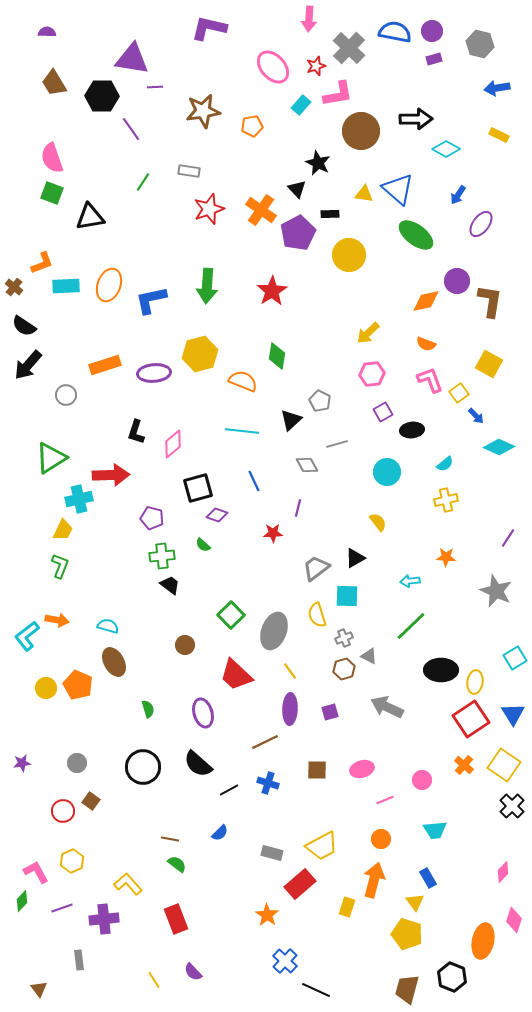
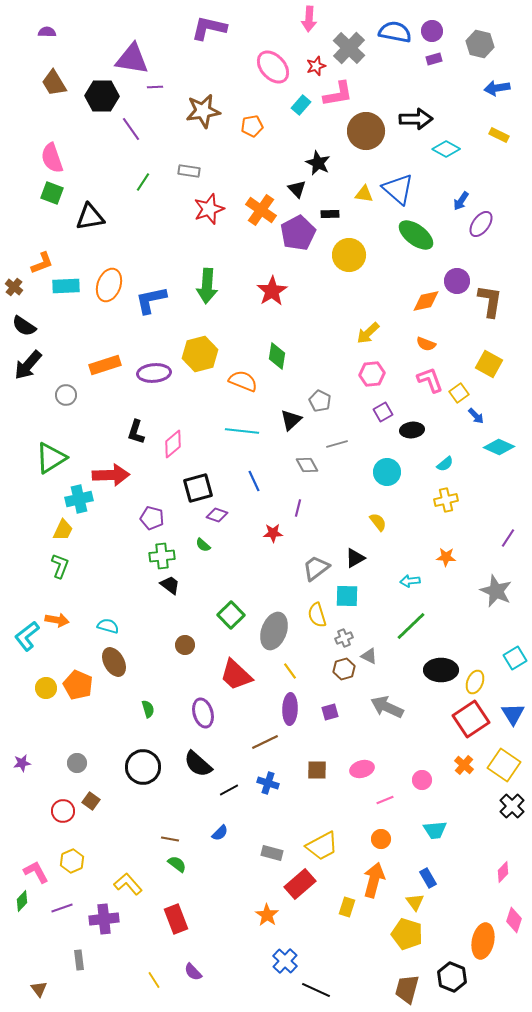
brown circle at (361, 131): moved 5 px right
blue arrow at (458, 195): moved 3 px right, 6 px down
yellow ellipse at (475, 682): rotated 15 degrees clockwise
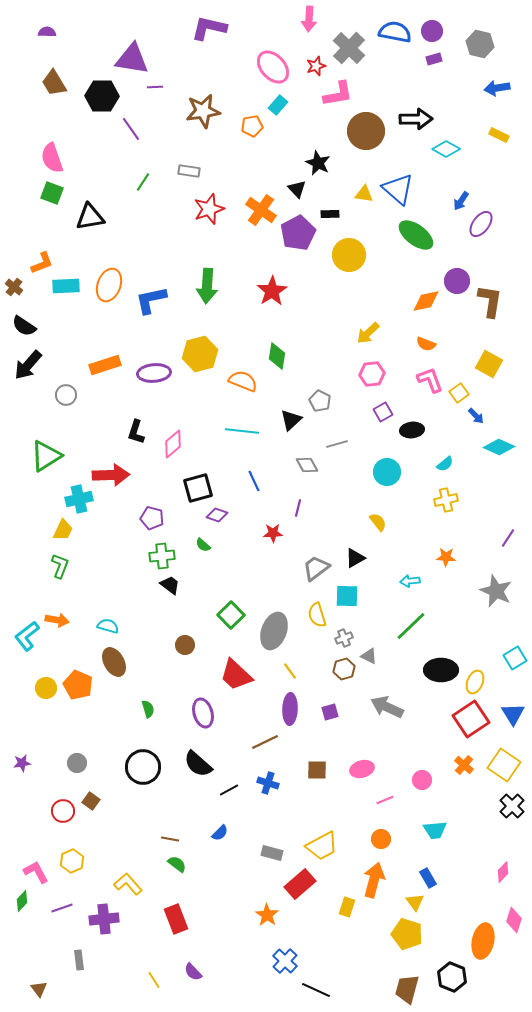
cyan rectangle at (301, 105): moved 23 px left
green triangle at (51, 458): moved 5 px left, 2 px up
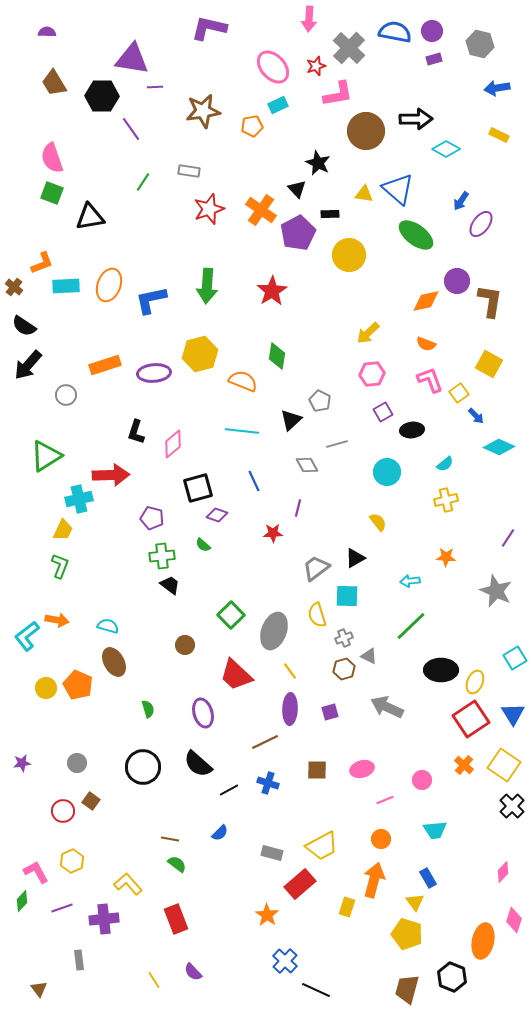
cyan rectangle at (278, 105): rotated 24 degrees clockwise
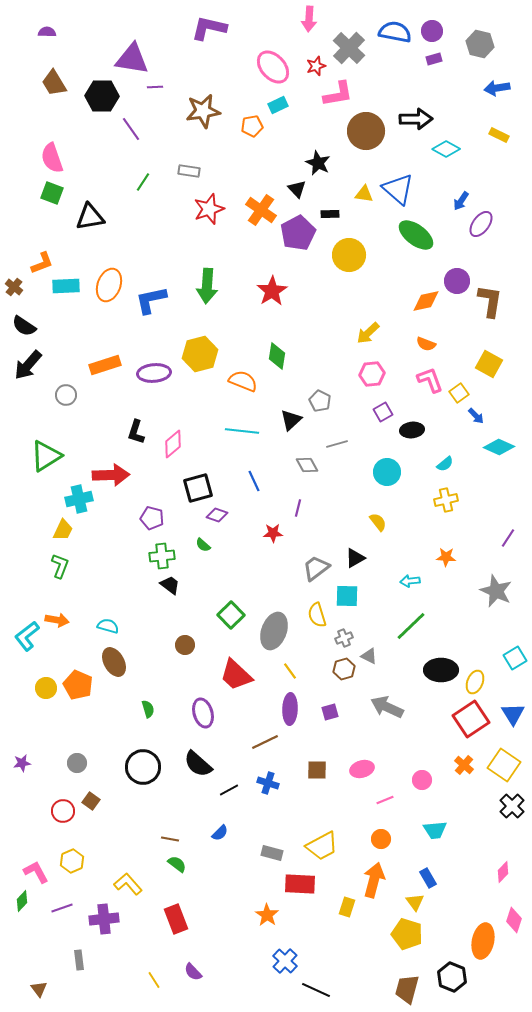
red rectangle at (300, 884): rotated 44 degrees clockwise
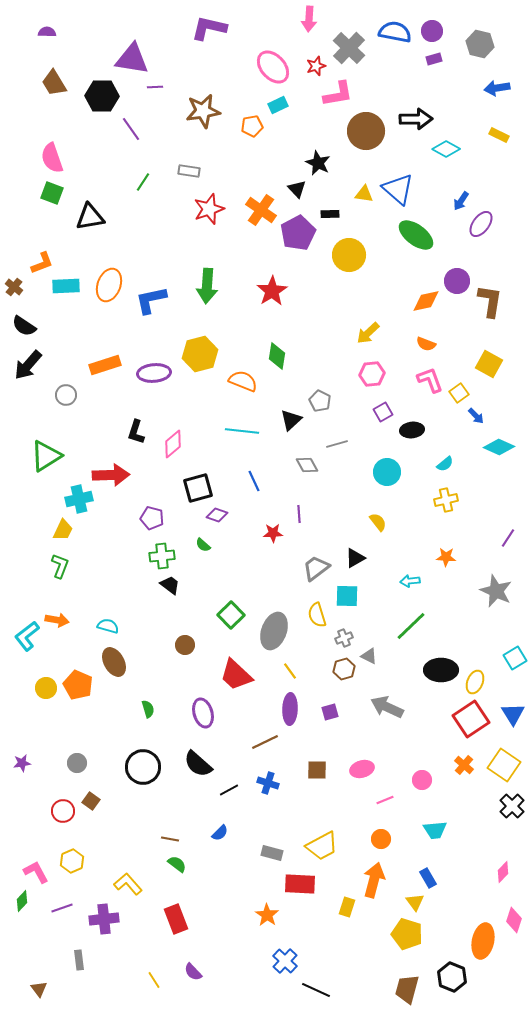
purple line at (298, 508): moved 1 px right, 6 px down; rotated 18 degrees counterclockwise
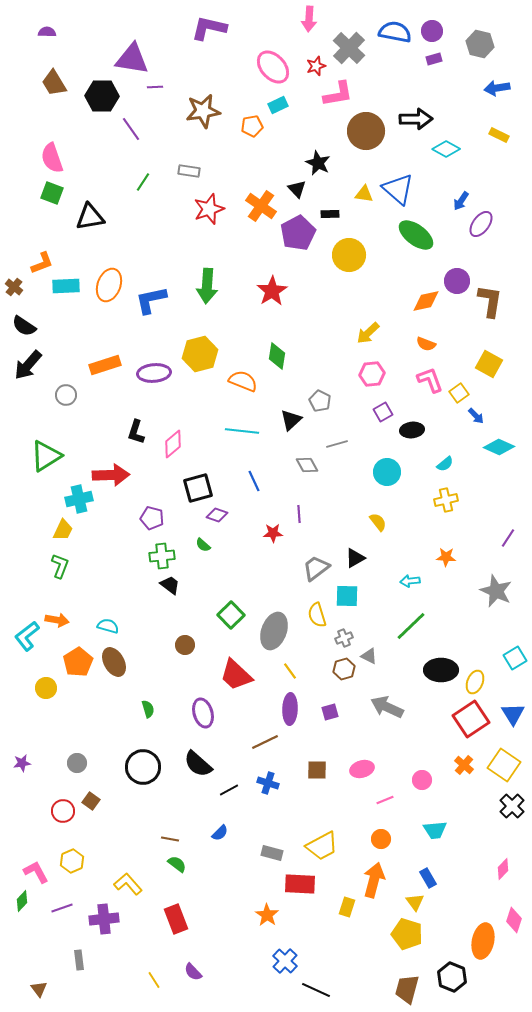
orange cross at (261, 210): moved 4 px up
orange pentagon at (78, 685): moved 23 px up; rotated 16 degrees clockwise
pink diamond at (503, 872): moved 3 px up
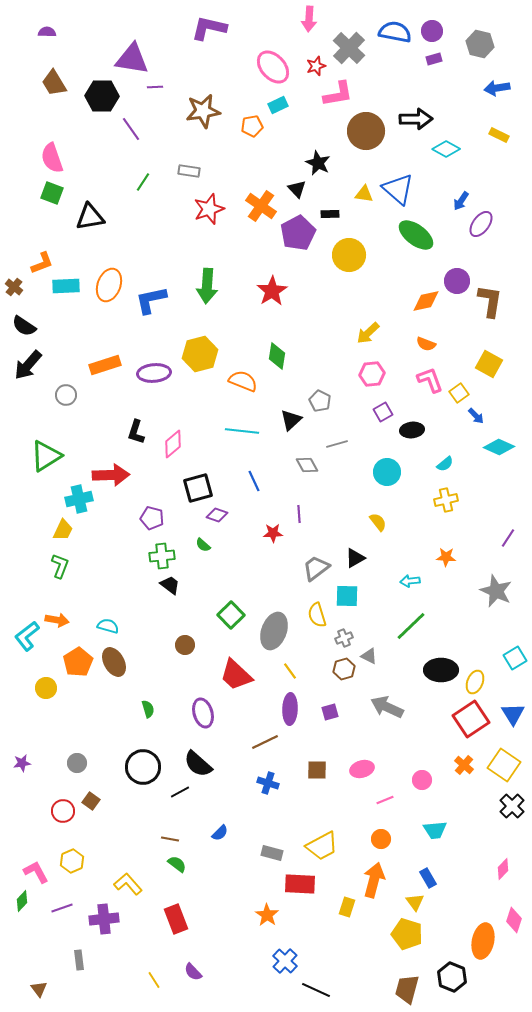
black line at (229, 790): moved 49 px left, 2 px down
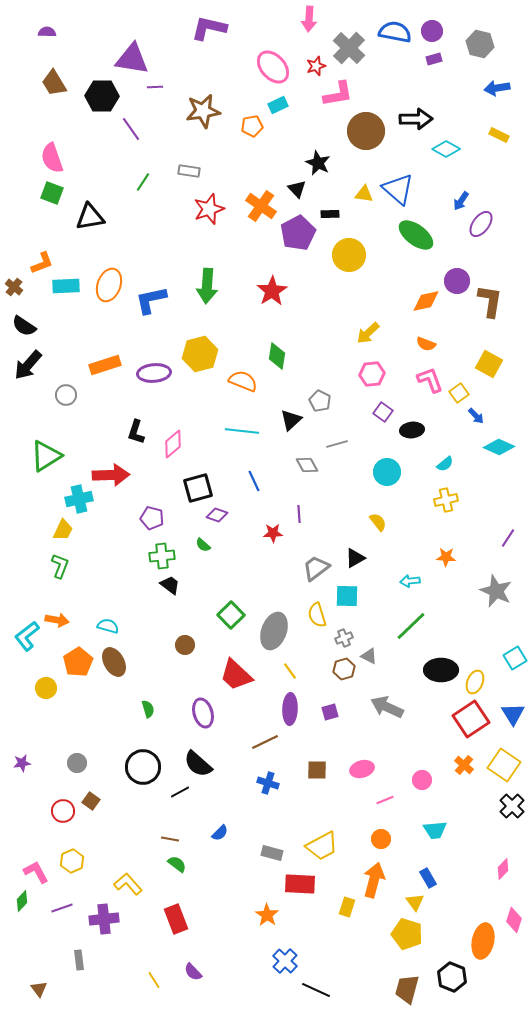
purple square at (383, 412): rotated 24 degrees counterclockwise
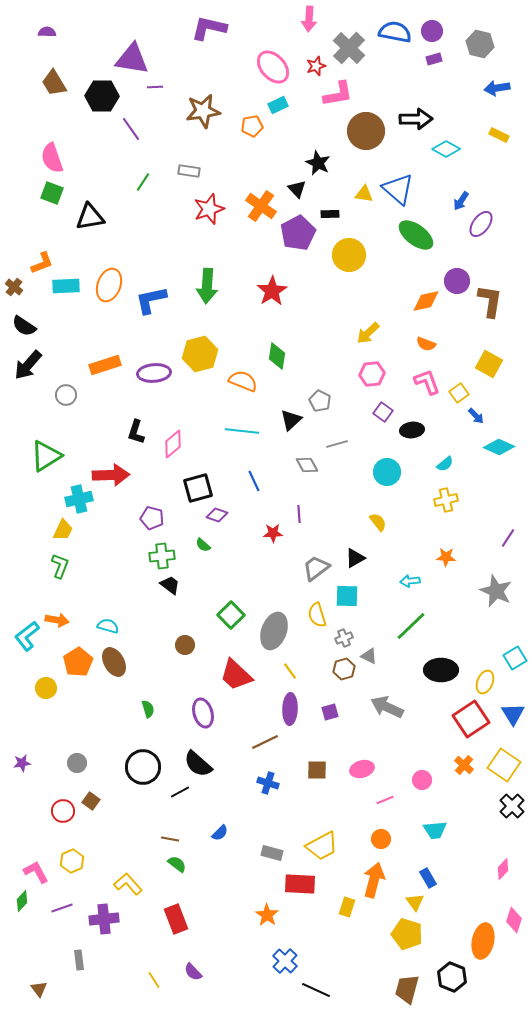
pink L-shape at (430, 380): moved 3 px left, 2 px down
yellow ellipse at (475, 682): moved 10 px right
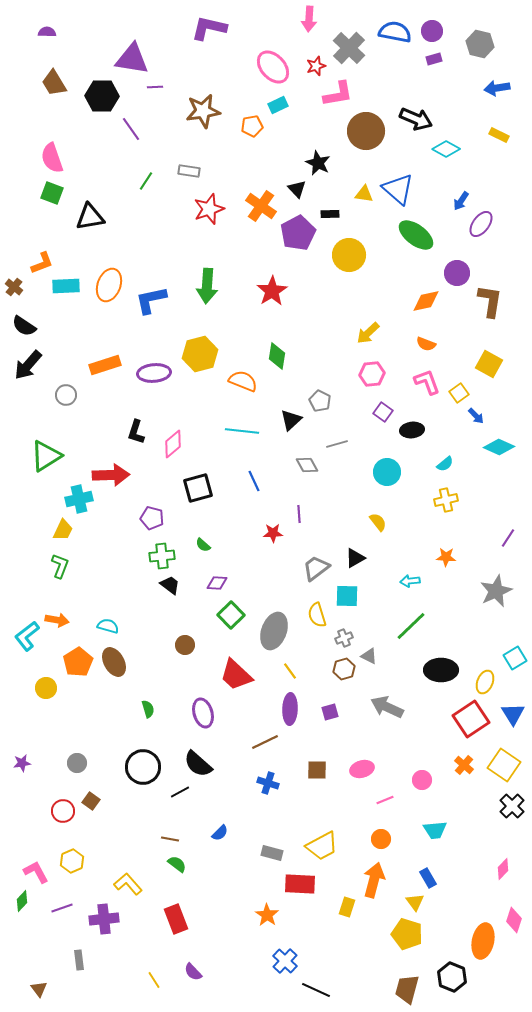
black arrow at (416, 119): rotated 24 degrees clockwise
green line at (143, 182): moved 3 px right, 1 px up
purple circle at (457, 281): moved 8 px up
purple diamond at (217, 515): moved 68 px down; rotated 15 degrees counterclockwise
gray star at (496, 591): rotated 24 degrees clockwise
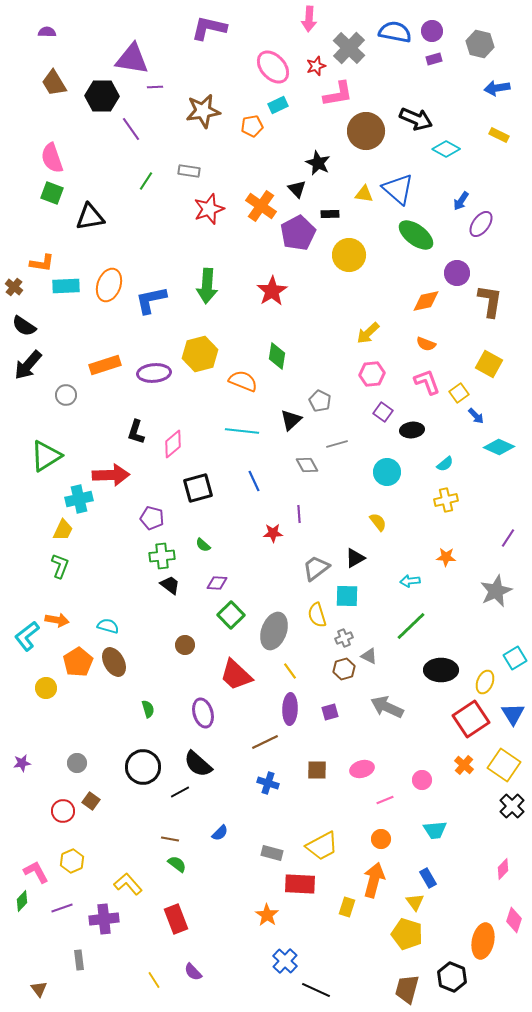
orange L-shape at (42, 263): rotated 30 degrees clockwise
